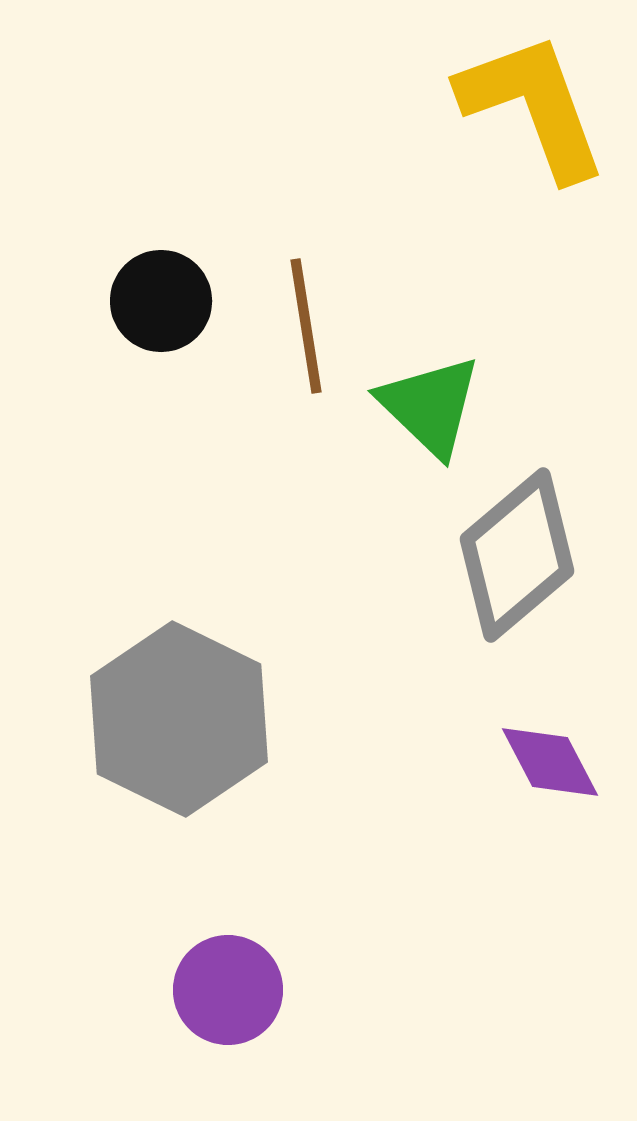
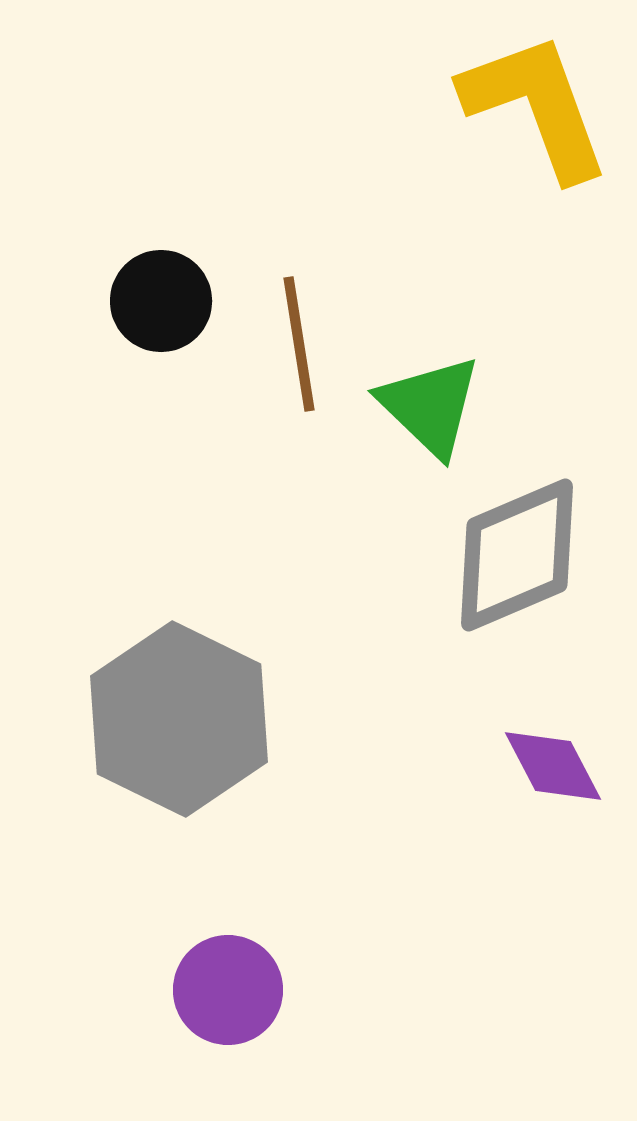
yellow L-shape: moved 3 px right
brown line: moved 7 px left, 18 px down
gray diamond: rotated 17 degrees clockwise
purple diamond: moved 3 px right, 4 px down
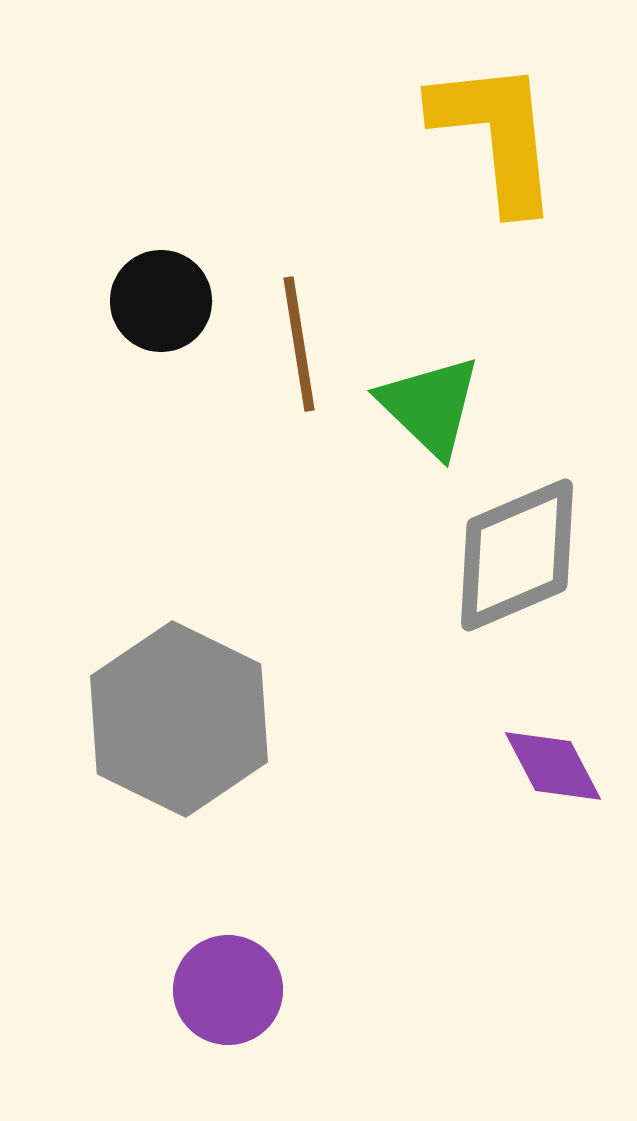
yellow L-shape: moved 40 px left, 29 px down; rotated 14 degrees clockwise
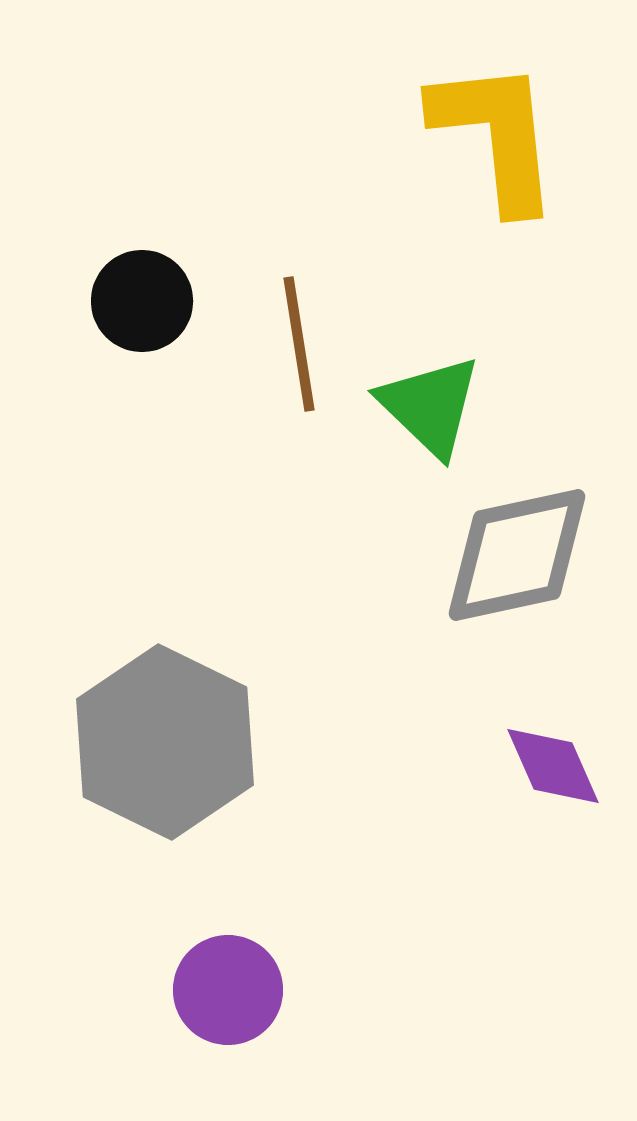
black circle: moved 19 px left
gray diamond: rotated 11 degrees clockwise
gray hexagon: moved 14 px left, 23 px down
purple diamond: rotated 4 degrees clockwise
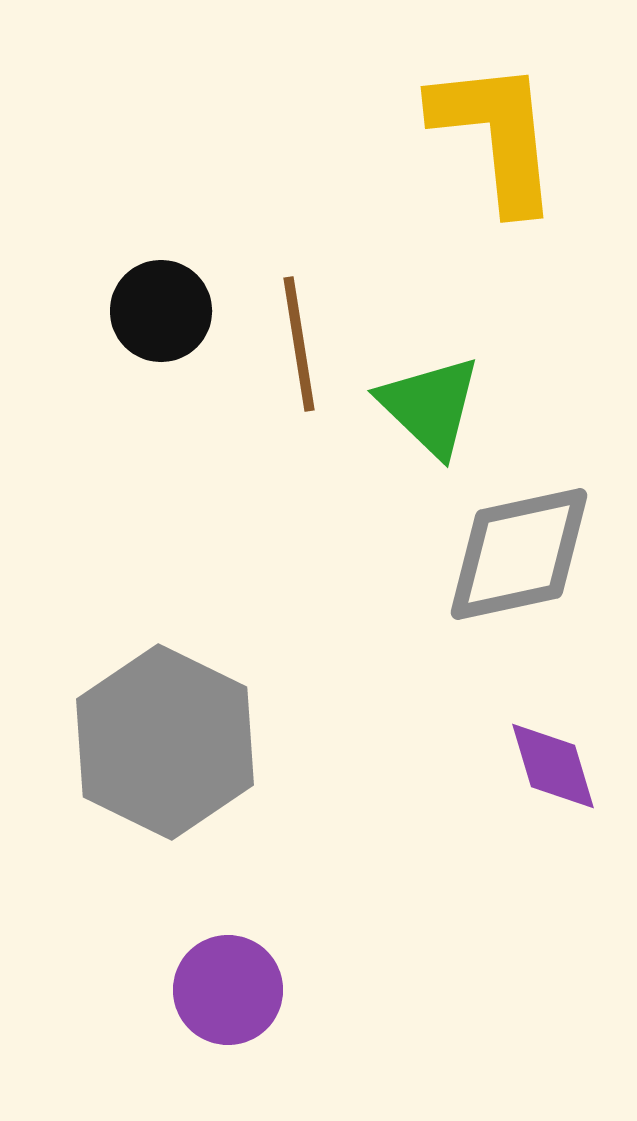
black circle: moved 19 px right, 10 px down
gray diamond: moved 2 px right, 1 px up
purple diamond: rotated 7 degrees clockwise
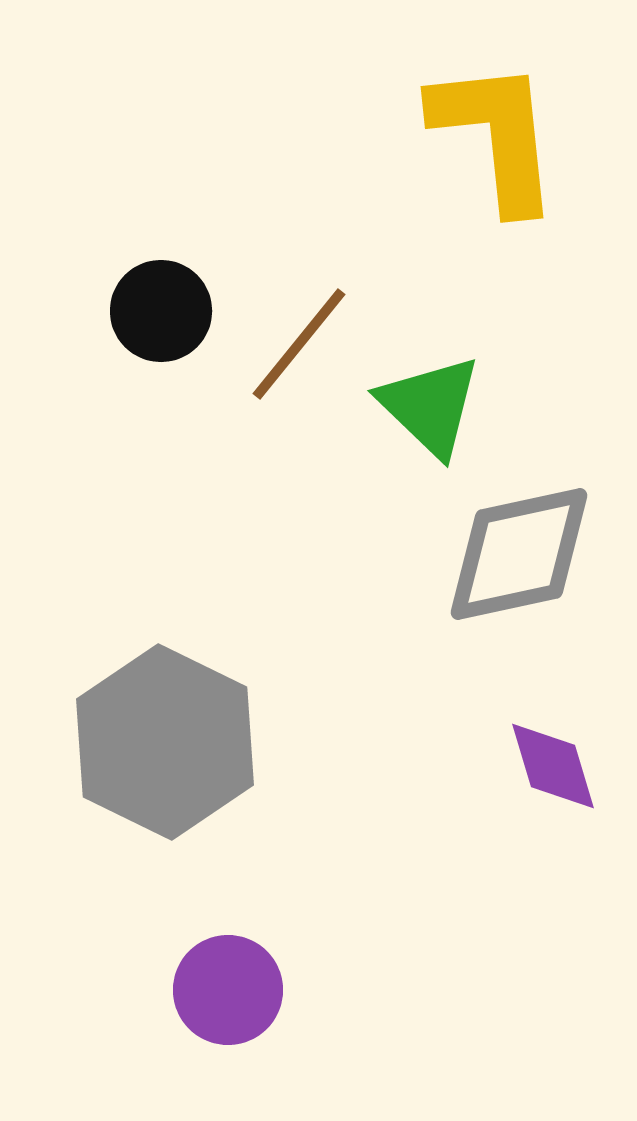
brown line: rotated 48 degrees clockwise
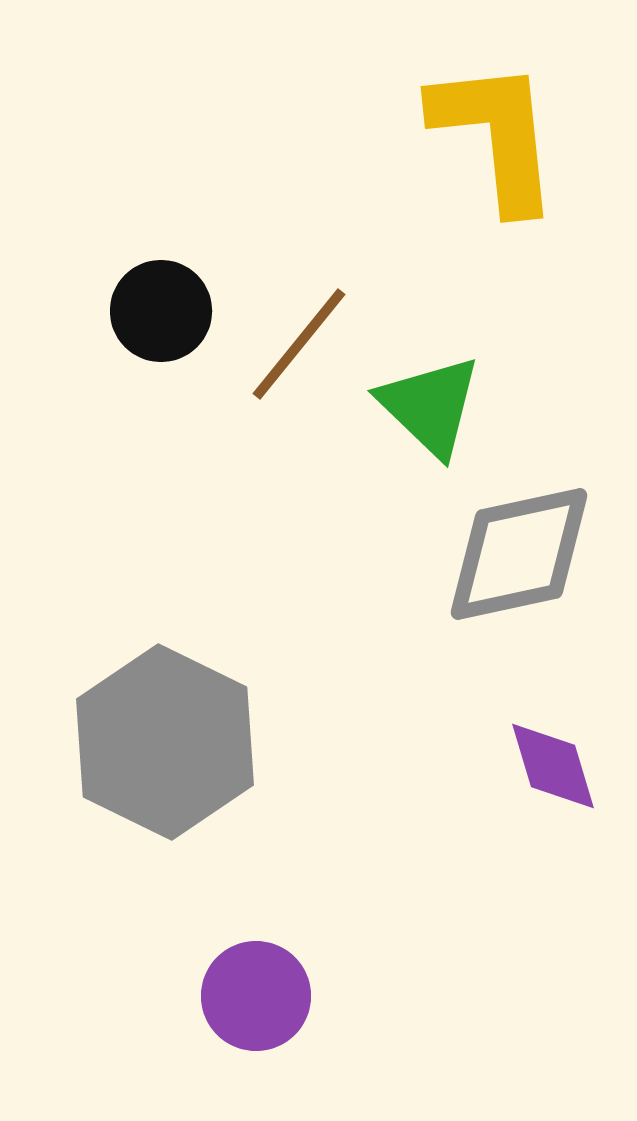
purple circle: moved 28 px right, 6 px down
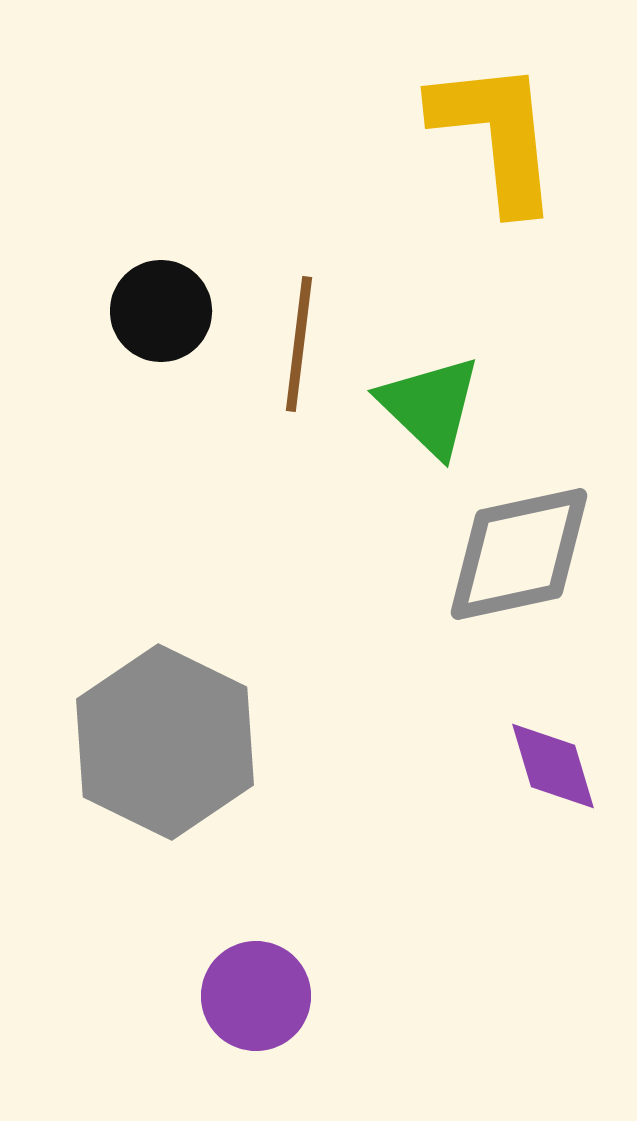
brown line: rotated 32 degrees counterclockwise
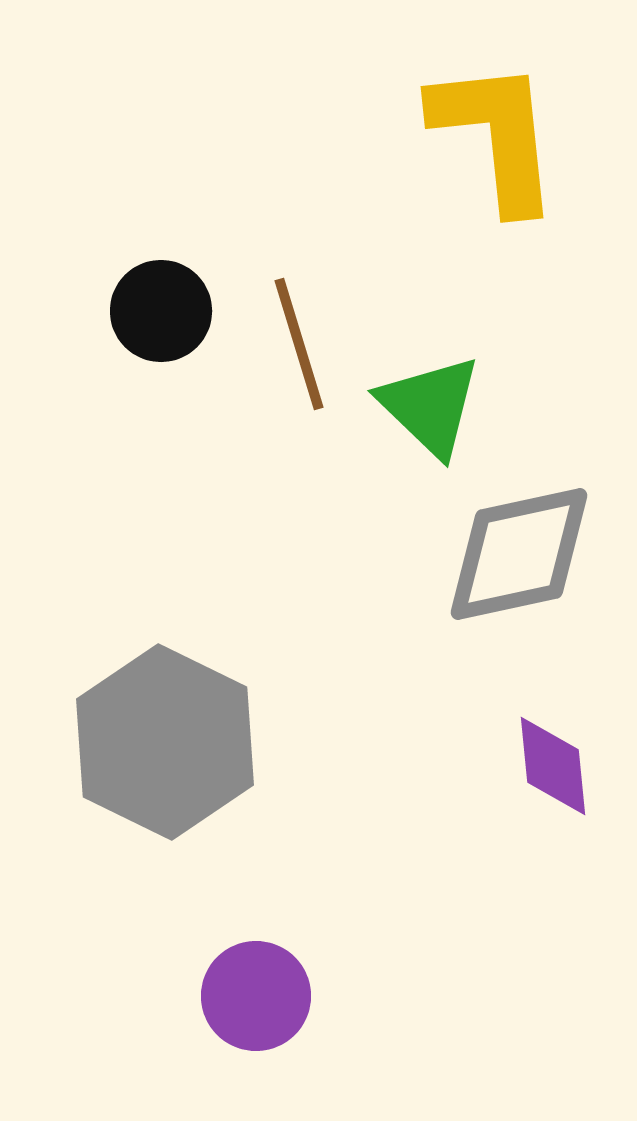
brown line: rotated 24 degrees counterclockwise
purple diamond: rotated 11 degrees clockwise
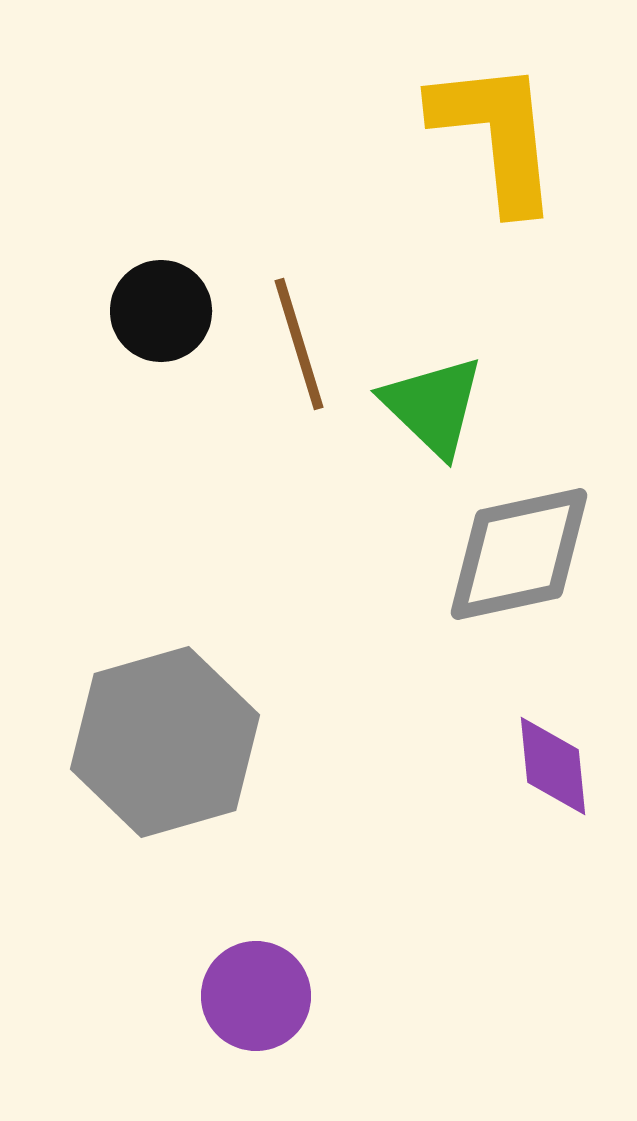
green triangle: moved 3 px right
gray hexagon: rotated 18 degrees clockwise
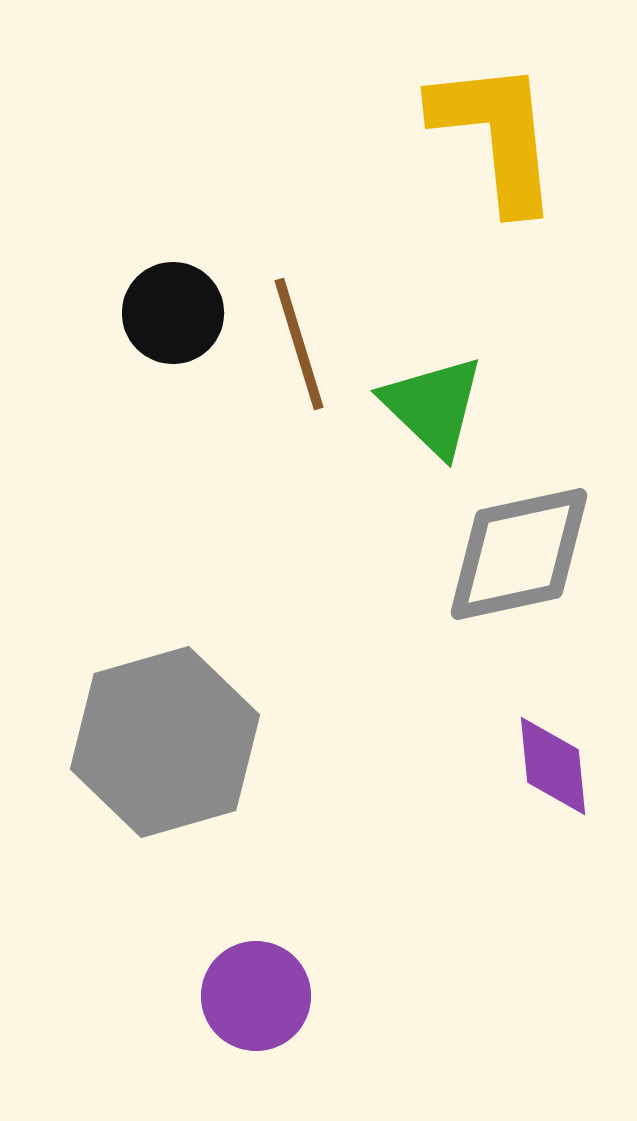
black circle: moved 12 px right, 2 px down
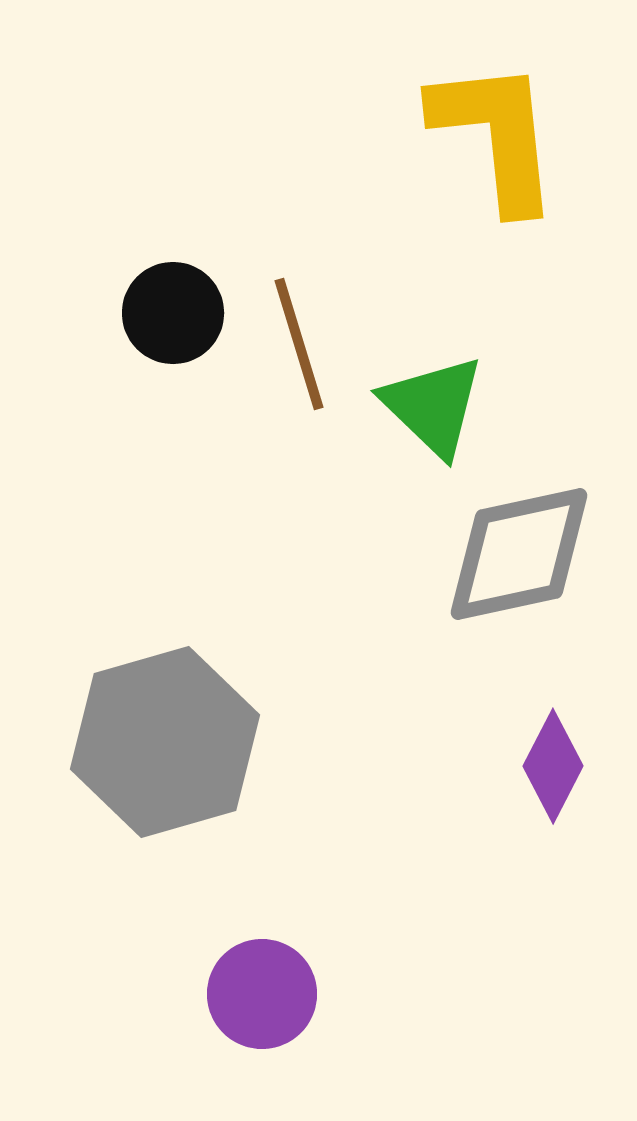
purple diamond: rotated 33 degrees clockwise
purple circle: moved 6 px right, 2 px up
